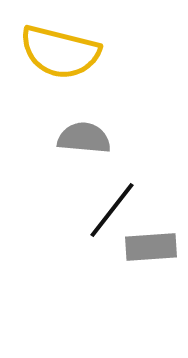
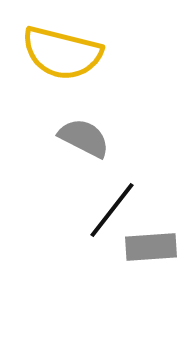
yellow semicircle: moved 2 px right, 1 px down
gray semicircle: rotated 22 degrees clockwise
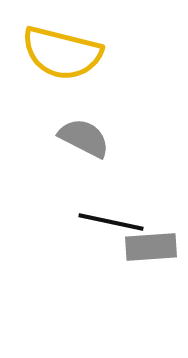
black line: moved 1 px left, 12 px down; rotated 64 degrees clockwise
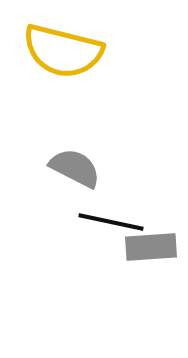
yellow semicircle: moved 1 px right, 2 px up
gray semicircle: moved 9 px left, 30 px down
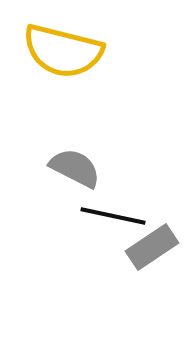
black line: moved 2 px right, 6 px up
gray rectangle: moved 1 px right; rotated 30 degrees counterclockwise
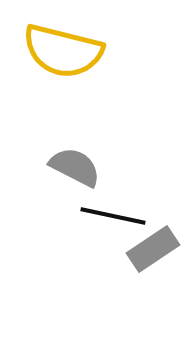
gray semicircle: moved 1 px up
gray rectangle: moved 1 px right, 2 px down
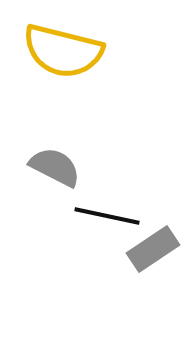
gray semicircle: moved 20 px left
black line: moved 6 px left
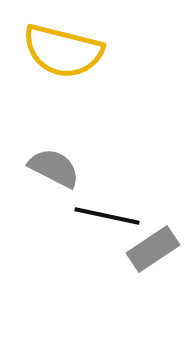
gray semicircle: moved 1 px left, 1 px down
